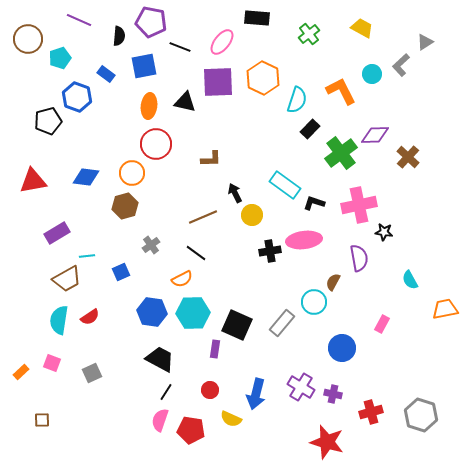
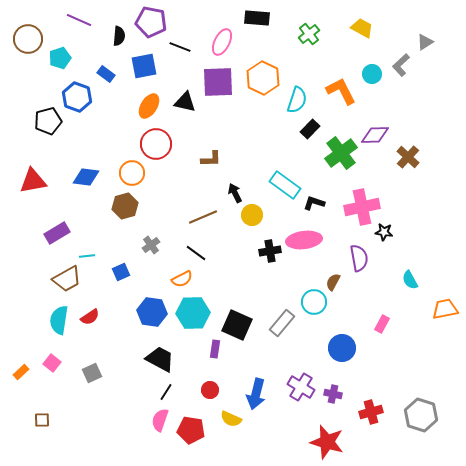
pink ellipse at (222, 42): rotated 12 degrees counterclockwise
orange ellipse at (149, 106): rotated 25 degrees clockwise
pink cross at (359, 205): moved 3 px right, 2 px down
pink square at (52, 363): rotated 18 degrees clockwise
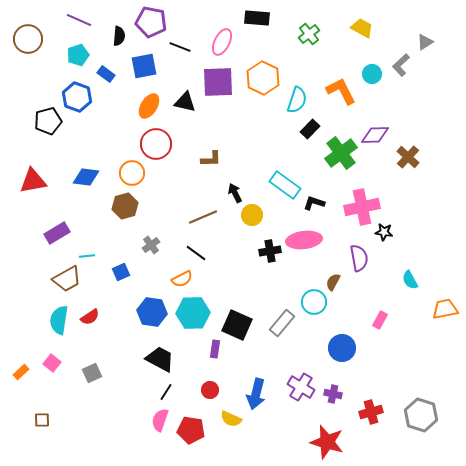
cyan pentagon at (60, 58): moved 18 px right, 3 px up
pink rectangle at (382, 324): moved 2 px left, 4 px up
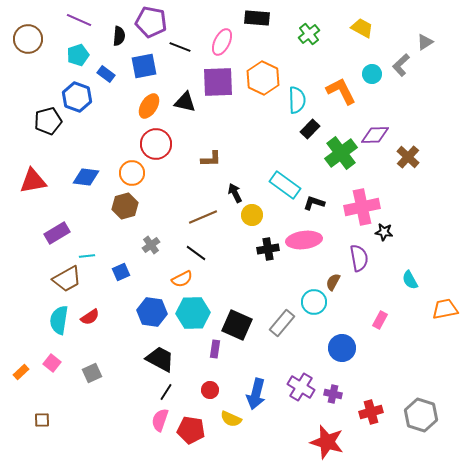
cyan semicircle at (297, 100): rotated 20 degrees counterclockwise
black cross at (270, 251): moved 2 px left, 2 px up
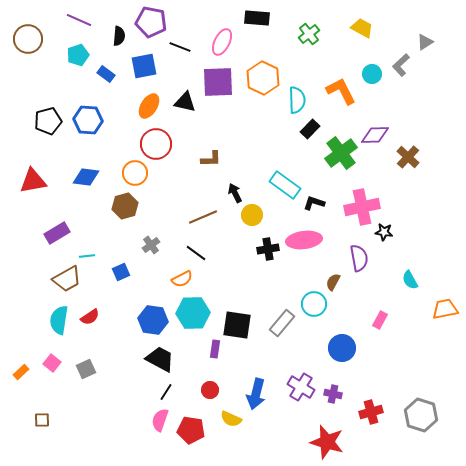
blue hexagon at (77, 97): moved 11 px right, 23 px down; rotated 16 degrees counterclockwise
orange circle at (132, 173): moved 3 px right
cyan circle at (314, 302): moved 2 px down
blue hexagon at (152, 312): moved 1 px right, 8 px down
black square at (237, 325): rotated 16 degrees counterclockwise
gray square at (92, 373): moved 6 px left, 4 px up
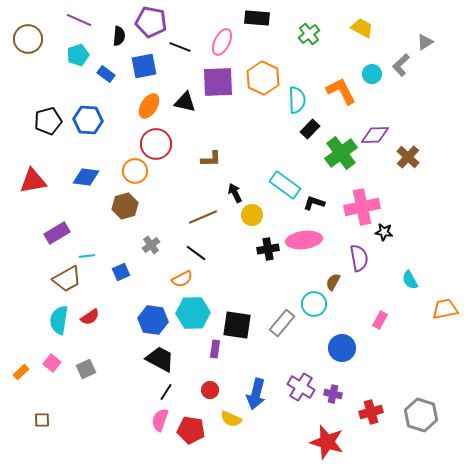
orange circle at (135, 173): moved 2 px up
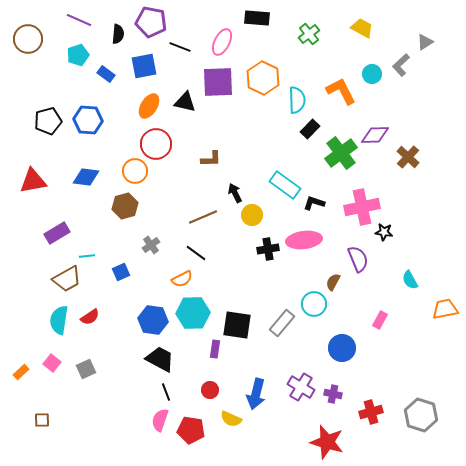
black semicircle at (119, 36): moved 1 px left, 2 px up
purple semicircle at (359, 258): moved 1 px left, 1 px down; rotated 12 degrees counterclockwise
black line at (166, 392): rotated 54 degrees counterclockwise
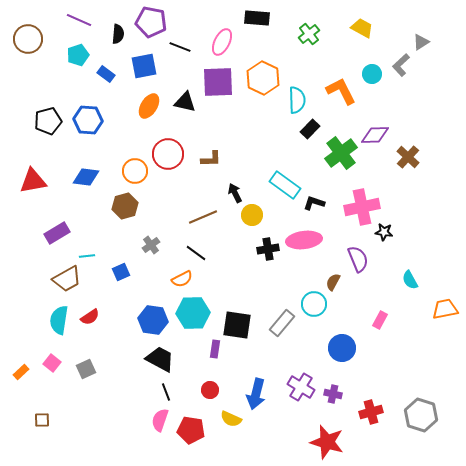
gray triangle at (425, 42): moved 4 px left
red circle at (156, 144): moved 12 px right, 10 px down
